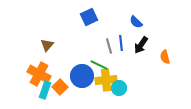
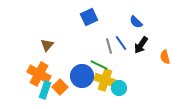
blue line: rotated 28 degrees counterclockwise
yellow cross: moved 1 px left; rotated 25 degrees clockwise
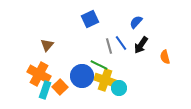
blue square: moved 1 px right, 2 px down
blue semicircle: rotated 88 degrees clockwise
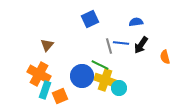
blue semicircle: rotated 40 degrees clockwise
blue line: rotated 49 degrees counterclockwise
green line: moved 1 px right
orange square: moved 9 px down; rotated 21 degrees clockwise
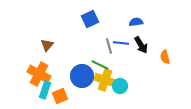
black arrow: rotated 66 degrees counterclockwise
cyan circle: moved 1 px right, 2 px up
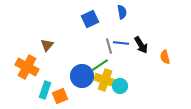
blue semicircle: moved 14 px left, 10 px up; rotated 88 degrees clockwise
green line: rotated 60 degrees counterclockwise
orange cross: moved 12 px left, 7 px up
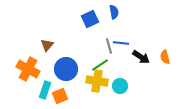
blue semicircle: moved 8 px left
black arrow: moved 12 px down; rotated 24 degrees counterclockwise
orange cross: moved 1 px right, 2 px down
blue circle: moved 16 px left, 7 px up
yellow cross: moved 8 px left, 1 px down; rotated 10 degrees counterclockwise
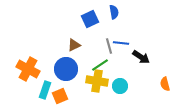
brown triangle: moved 27 px right; rotated 24 degrees clockwise
orange semicircle: moved 27 px down
